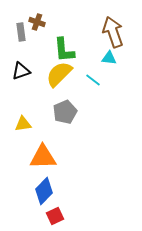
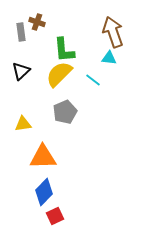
black triangle: rotated 24 degrees counterclockwise
blue diamond: moved 1 px down
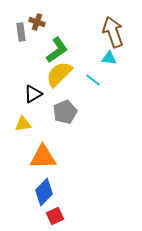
green L-shape: moved 7 px left; rotated 120 degrees counterclockwise
black triangle: moved 12 px right, 23 px down; rotated 12 degrees clockwise
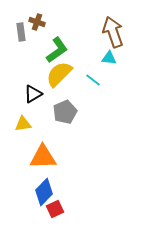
red square: moved 7 px up
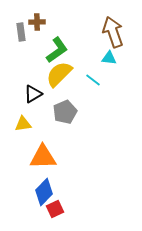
brown cross: rotated 21 degrees counterclockwise
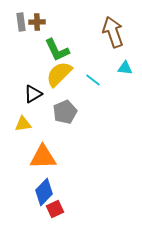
gray rectangle: moved 10 px up
green L-shape: rotated 100 degrees clockwise
cyan triangle: moved 16 px right, 10 px down
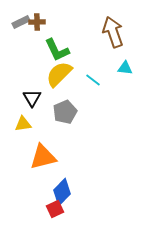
gray rectangle: rotated 72 degrees clockwise
black triangle: moved 1 px left, 4 px down; rotated 30 degrees counterclockwise
orange triangle: rotated 12 degrees counterclockwise
blue diamond: moved 18 px right
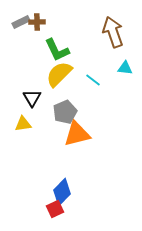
orange triangle: moved 34 px right, 23 px up
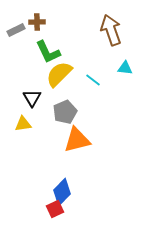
gray rectangle: moved 5 px left, 8 px down
brown arrow: moved 2 px left, 2 px up
green L-shape: moved 9 px left, 2 px down
orange triangle: moved 6 px down
